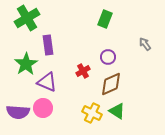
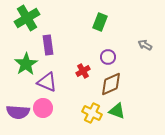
green rectangle: moved 5 px left, 3 px down
gray arrow: moved 1 px down; rotated 24 degrees counterclockwise
green triangle: rotated 12 degrees counterclockwise
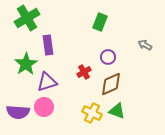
red cross: moved 1 px right, 1 px down
purple triangle: rotated 40 degrees counterclockwise
pink circle: moved 1 px right, 1 px up
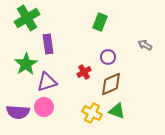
purple rectangle: moved 1 px up
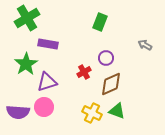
purple rectangle: rotated 72 degrees counterclockwise
purple circle: moved 2 px left, 1 px down
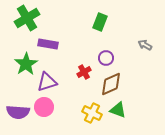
green triangle: moved 1 px right, 1 px up
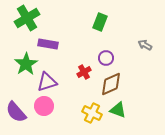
pink circle: moved 1 px up
purple semicircle: moved 2 px left; rotated 45 degrees clockwise
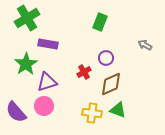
yellow cross: rotated 18 degrees counterclockwise
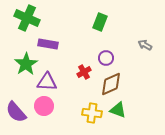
green cross: rotated 35 degrees counterclockwise
purple triangle: rotated 20 degrees clockwise
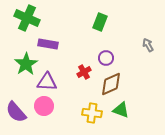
gray arrow: moved 3 px right; rotated 32 degrees clockwise
green triangle: moved 3 px right
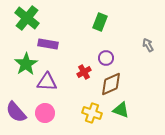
green cross: rotated 15 degrees clockwise
pink circle: moved 1 px right, 7 px down
yellow cross: rotated 12 degrees clockwise
